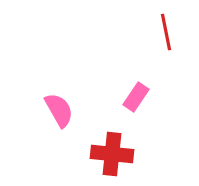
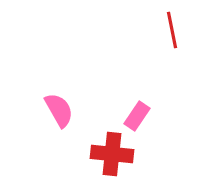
red line: moved 6 px right, 2 px up
pink rectangle: moved 1 px right, 19 px down
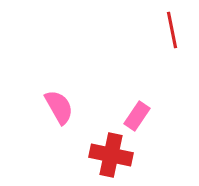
pink semicircle: moved 3 px up
red cross: moved 1 px left, 1 px down; rotated 6 degrees clockwise
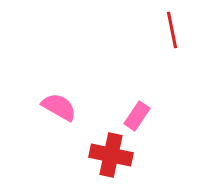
pink semicircle: rotated 30 degrees counterclockwise
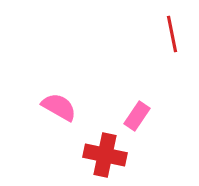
red line: moved 4 px down
red cross: moved 6 px left
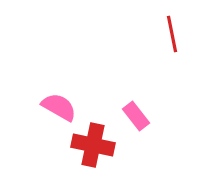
pink rectangle: moved 1 px left; rotated 72 degrees counterclockwise
red cross: moved 12 px left, 10 px up
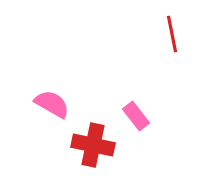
pink semicircle: moved 7 px left, 3 px up
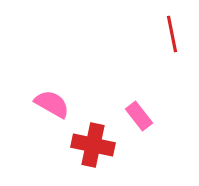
pink rectangle: moved 3 px right
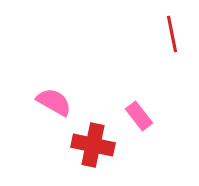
pink semicircle: moved 2 px right, 2 px up
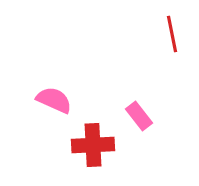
pink semicircle: moved 2 px up; rotated 6 degrees counterclockwise
red cross: rotated 15 degrees counterclockwise
